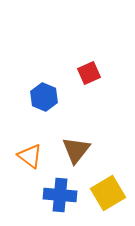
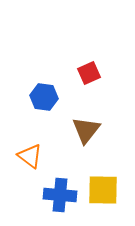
blue hexagon: rotated 16 degrees counterclockwise
brown triangle: moved 10 px right, 20 px up
yellow square: moved 5 px left, 3 px up; rotated 32 degrees clockwise
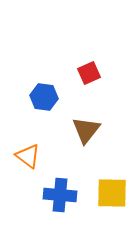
orange triangle: moved 2 px left
yellow square: moved 9 px right, 3 px down
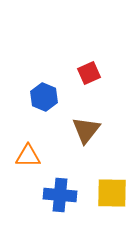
blue hexagon: rotated 16 degrees clockwise
orange triangle: rotated 36 degrees counterclockwise
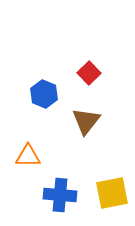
red square: rotated 20 degrees counterclockwise
blue hexagon: moved 3 px up
brown triangle: moved 9 px up
yellow square: rotated 12 degrees counterclockwise
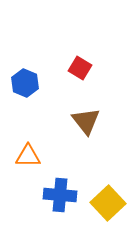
red square: moved 9 px left, 5 px up; rotated 15 degrees counterclockwise
blue hexagon: moved 19 px left, 11 px up
brown triangle: rotated 16 degrees counterclockwise
yellow square: moved 4 px left, 10 px down; rotated 32 degrees counterclockwise
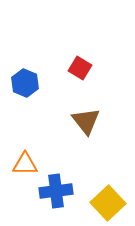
orange triangle: moved 3 px left, 8 px down
blue cross: moved 4 px left, 4 px up; rotated 12 degrees counterclockwise
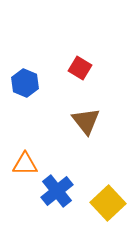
blue cross: moved 1 px right; rotated 32 degrees counterclockwise
